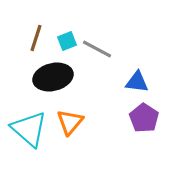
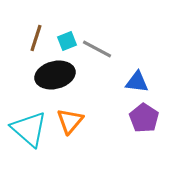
black ellipse: moved 2 px right, 2 px up
orange triangle: moved 1 px up
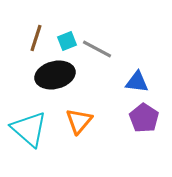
orange triangle: moved 9 px right
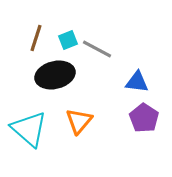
cyan square: moved 1 px right, 1 px up
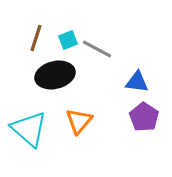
purple pentagon: moved 1 px up
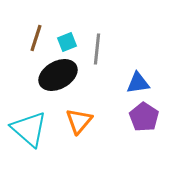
cyan square: moved 1 px left, 2 px down
gray line: rotated 68 degrees clockwise
black ellipse: moved 3 px right; rotated 15 degrees counterclockwise
blue triangle: moved 1 px right, 1 px down; rotated 15 degrees counterclockwise
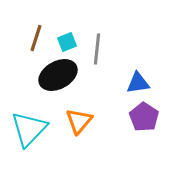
cyan triangle: rotated 33 degrees clockwise
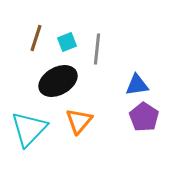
black ellipse: moved 6 px down
blue triangle: moved 1 px left, 2 px down
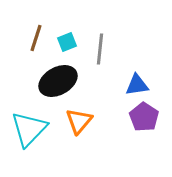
gray line: moved 3 px right
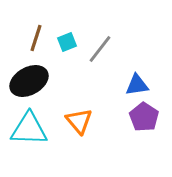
gray line: rotated 32 degrees clockwise
black ellipse: moved 29 px left
orange triangle: rotated 20 degrees counterclockwise
cyan triangle: rotated 48 degrees clockwise
